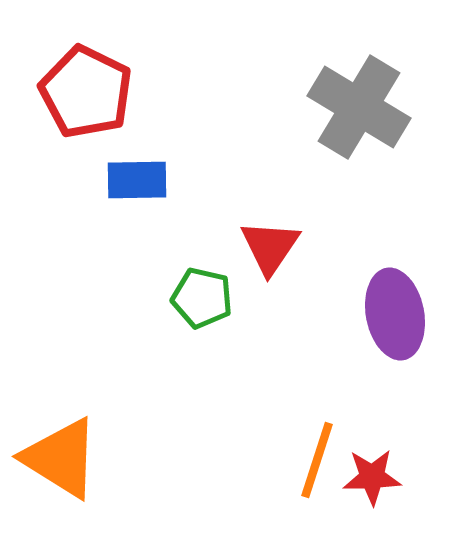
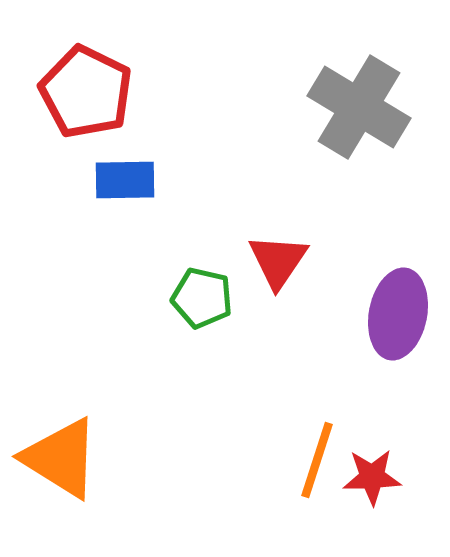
blue rectangle: moved 12 px left
red triangle: moved 8 px right, 14 px down
purple ellipse: moved 3 px right; rotated 22 degrees clockwise
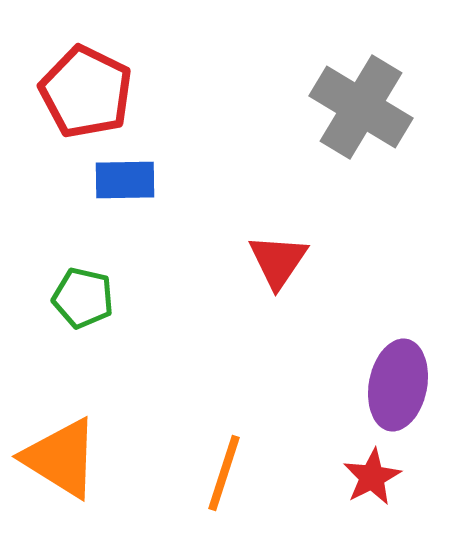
gray cross: moved 2 px right
green pentagon: moved 119 px left
purple ellipse: moved 71 px down
orange line: moved 93 px left, 13 px down
red star: rotated 26 degrees counterclockwise
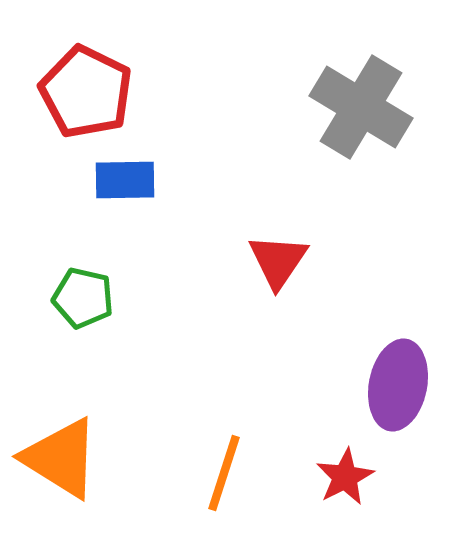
red star: moved 27 px left
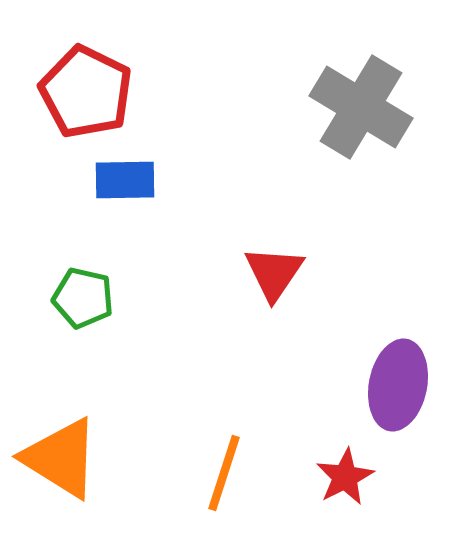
red triangle: moved 4 px left, 12 px down
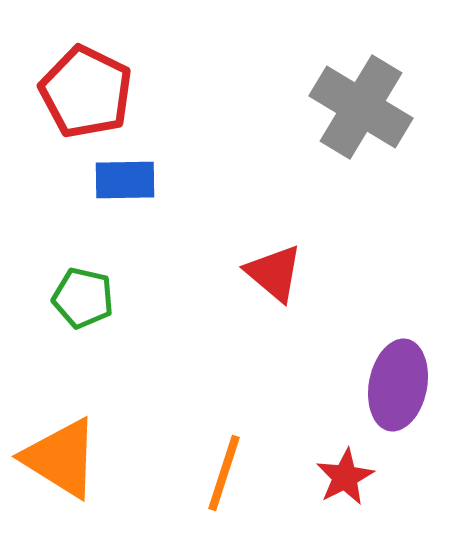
red triangle: rotated 24 degrees counterclockwise
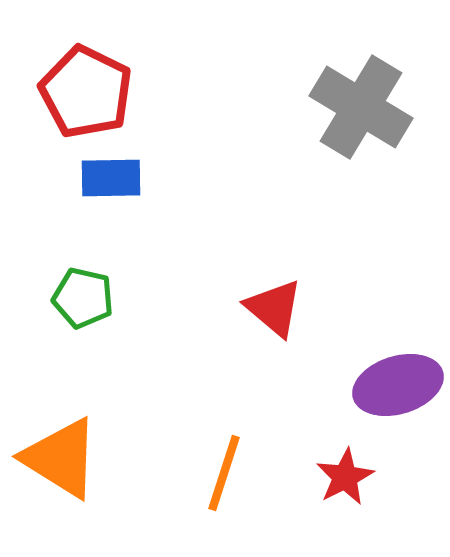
blue rectangle: moved 14 px left, 2 px up
red triangle: moved 35 px down
purple ellipse: rotated 62 degrees clockwise
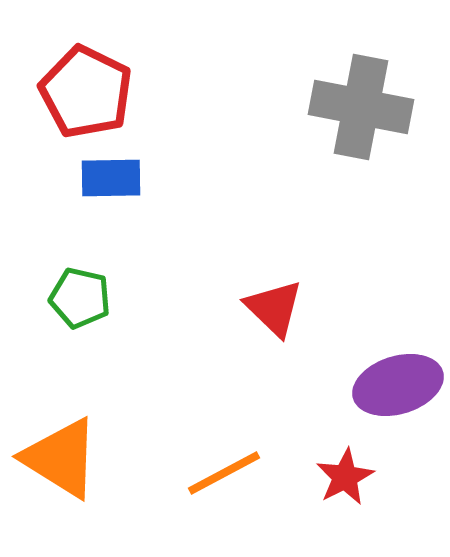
gray cross: rotated 20 degrees counterclockwise
green pentagon: moved 3 px left
red triangle: rotated 4 degrees clockwise
orange line: rotated 44 degrees clockwise
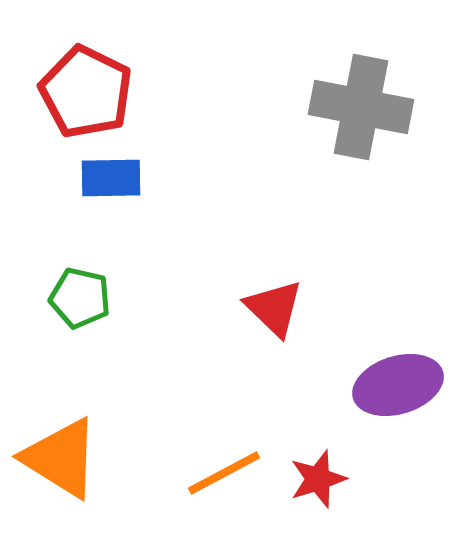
red star: moved 27 px left, 2 px down; rotated 10 degrees clockwise
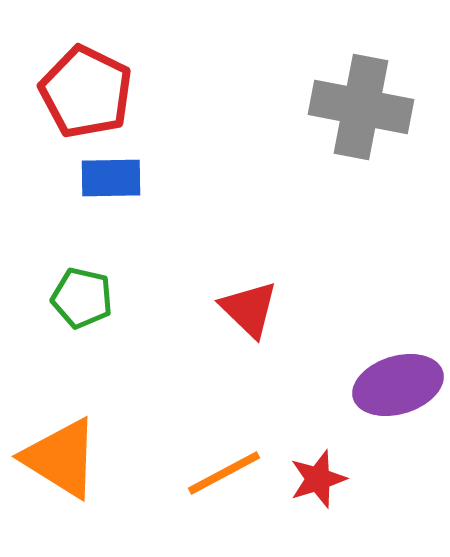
green pentagon: moved 2 px right
red triangle: moved 25 px left, 1 px down
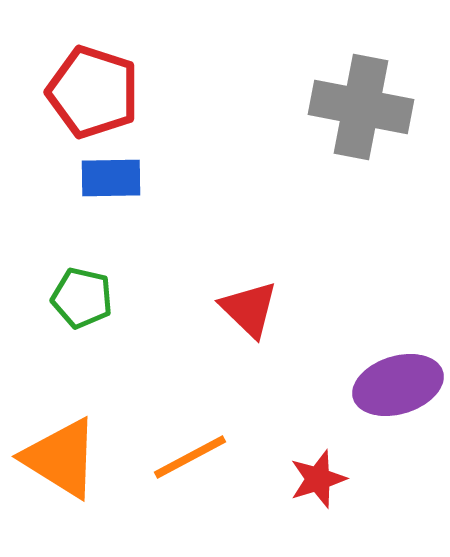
red pentagon: moved 7 px right; rotated 8 degrees counterclockwise
orange line: moved 34 px left, 16 px up
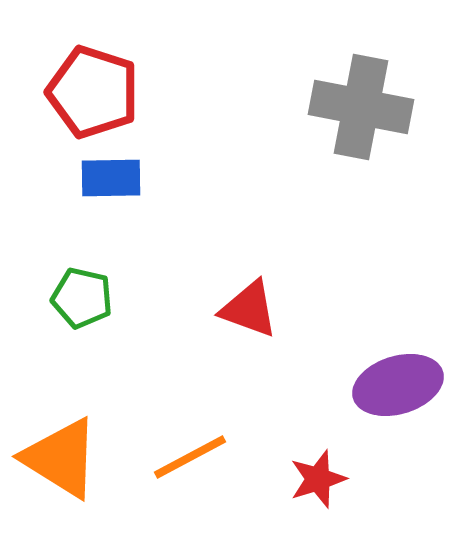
red triangle: rotated 24 degrees counterclockwise
